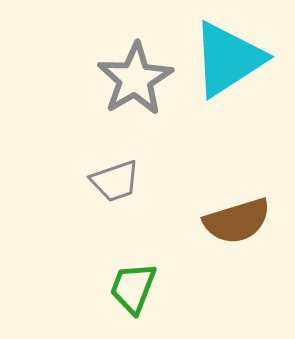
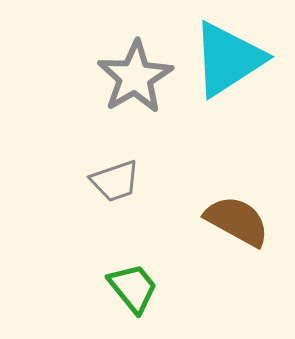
gray star: moved 2 px up
brown semicircle: rotated 134 degrees counterclockwise
green trapezoid: rotated 120 degrees clockwise
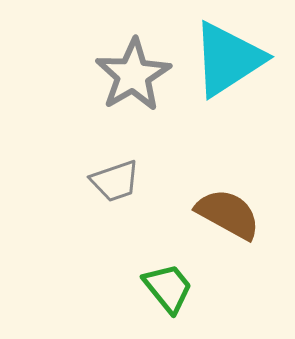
gray star: moved 2 px left, 2 px up
brown semicircle: moved 9 px left, 7 px up
green trapezoid: moved 35 px right
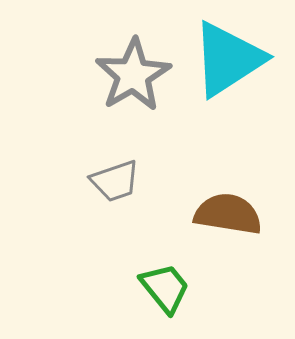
brown semicircle: rotated 20 degrees counterclockwise
green trapezoid: moved 3 px left
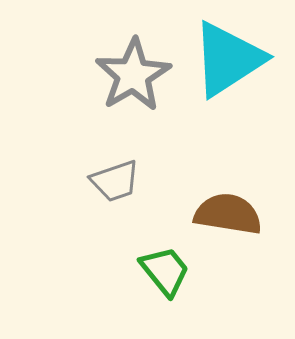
green trapezoid: moved 17 px up
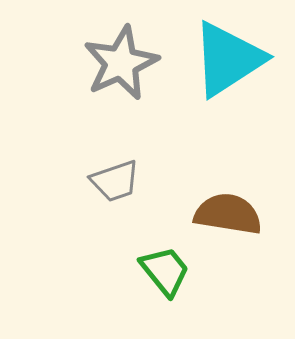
gray star: moved 12 px left, 12 px up; rotated 6 degrees clockwise
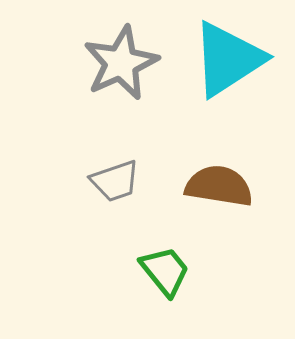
brown semicircle: moved 9 px left, 28 px up
